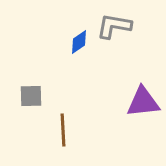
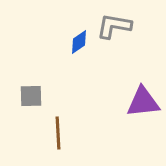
brown line: moved 5 px left, 3 px down
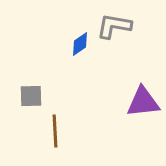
blue diamond: moved 1 px right, 2 px down
brown line: moved 3 px left, 2 px up
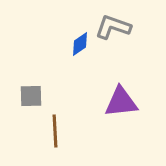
gray L-shape: moved 1 px left, 1 px down; rotated 9 degrees clockwise
purple triangle: moved 22 px left
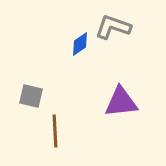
gray square: rotated 15 degrees clockwise
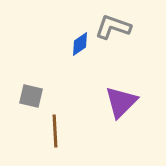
purple triangle: rotated 39 degrees counterclockwise
